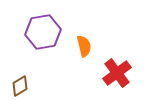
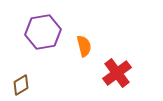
brown diamond: moved 1 px right, 1 px up
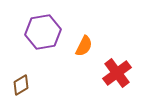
orange semicircle: rotated 40 degrees clockwise
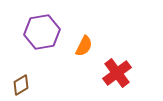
purple hexagon: moved 1 px left
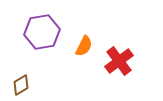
red cross: moved 2 px right, 12 px up
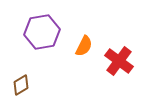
red cross: rotated 16 degrees counterclockwise
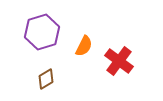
purple hexagon: rotated 8 degrees counterclockwise
brown diamond: moved 25 px right, 6 px up
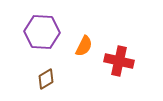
purple hexagon: rotated 20 degrees clockwise
red cross: rotated 24 degrees counterclockwise
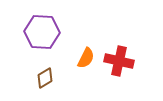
orange semicircle: moved 2 px right, 12 px down
brown diamond: moved 1 px left, 1 px up
